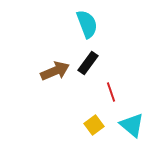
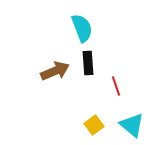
cyan semicircle: moved 5 px left, 4 px down
black rectangle: rotated 40 degrees counterclockwise
red line: moved 5 px right, 6 px up
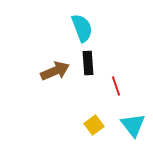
cyan triangle: moved 1 px right; rotated 12 degrees clockwise
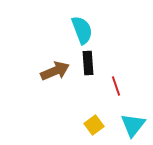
cyan semicircle: moved 2 px down
cyan triangle: rotated 16 degrees clockwise
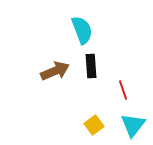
black rectangle: moved 3 px right, 3 px down
red line: moved 7 px right, 4 px down
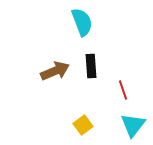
cyan semicircle: moved 8 px up
yellow square: moved 11 px left
